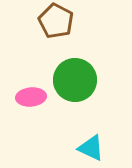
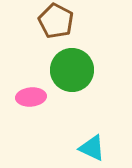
green circle: moved 3 px left, 10 px up
cyan triangle: moved 1 px right
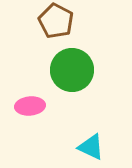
pink ellipse: moved 1 px left, 9 px down
cyan triangle: moved 1 px left, 1 px up
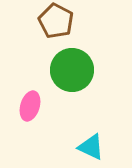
pink ellipse: rotated 68 degrees counterclockwise
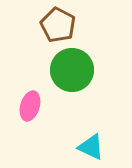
brown pentagon: moved 2 px right, 4 px down
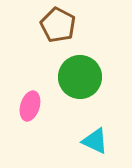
green circle: moved 8 px right, 7 px down
cyan triangle: moved 4 px right, 6 px up
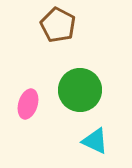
green circle: moved 13 px down
pink ellipse: moved 2 px left, 2 px up
